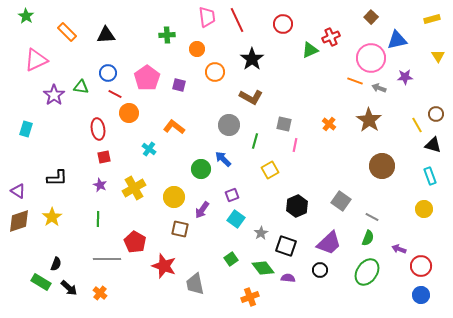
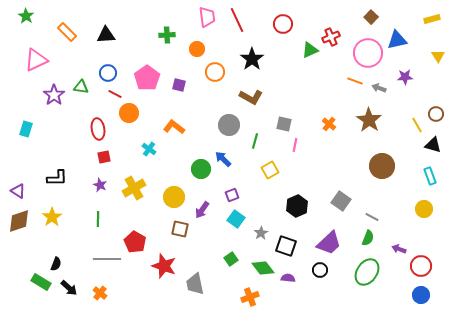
pink circle at (371, 58): moved 3 px left, 5 px up
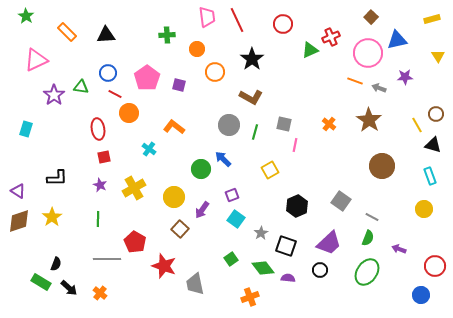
green line at (255, 141): moved 9 px up
brown square at (180, 229): rotated 30 degrees clockwise
red circle at (421, 266): moved 14 px right
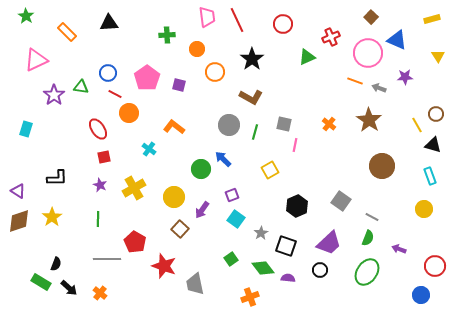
black triangle at (106, 35): moved 3 px right, 12 px up
blue triangle at (397, 40): rotated 35 degrees clockwise
green triangle at (310, 50): moved 3 px left, 7 px down
red ellipse at (98, 129): rotated 25 degrees counterclockwise
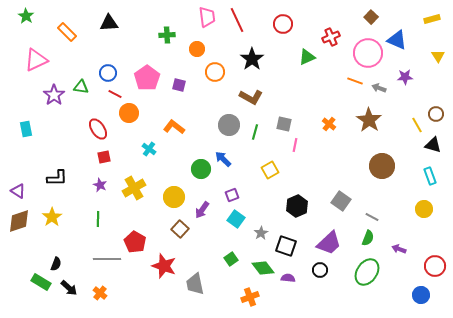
cyan rectangle at (26, 129): rotated 28 degrees counterclockwise
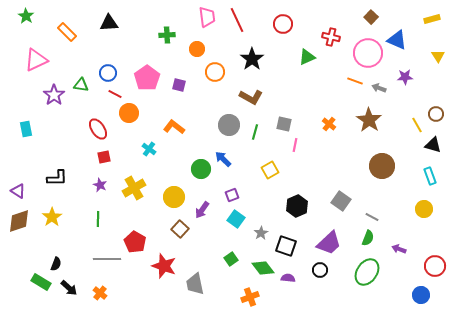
red cross at (331, 37): rotated 36 degrees clockwise
green triangle at (81, 87): moved 2 px up
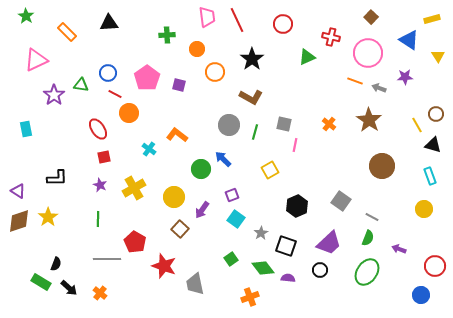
blue triangle at (397, 40): moved 12 px right; rotated 10 degrees clockwise
orange L-shape at (174, 127): moved 3 px right, 8 px down
yellow star at (52, 217): moved 4 px left
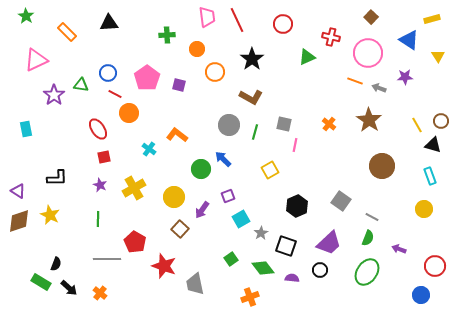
brown circle at (436, 114): moved 5 px right, 7 px down
purple square at (232, 195): moved 4 px left, 1 px down
yellow star at (48, 217): moved 2 px right, 2 px up; rotated 12 degrees counterclockwise
cyan square at (236, 219): moved 5 px right; rotated 24 degrees clockwise
purple semicircle at (288, 278): moved 4 px right
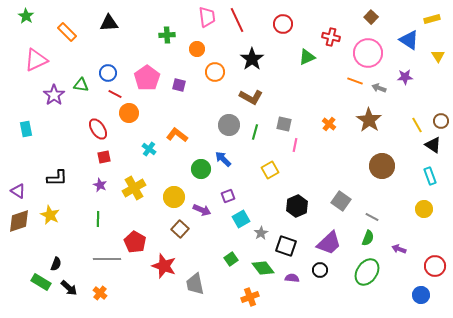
black triangle at (433, 145): rotated 18 degrees clockwise
purple arrow at (202, 210): rotated 102 degrees counterclockwise
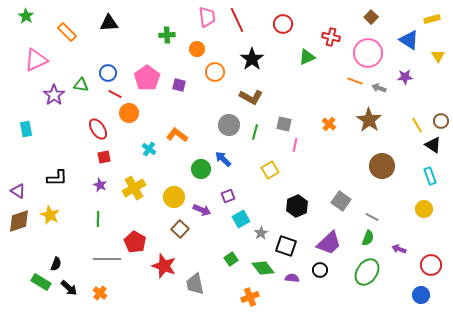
red circle at (435, 266): moved 4 px left, 1 px up
